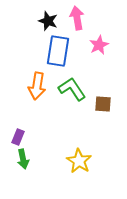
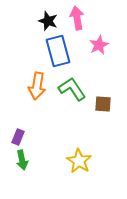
blue rectangle: rotated 24 degrees counterclockwise
green arrow: moved 1 px left, 1 px down
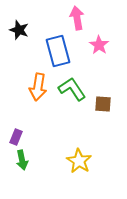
black star: moved 29 px left, 9 px down
pink star: rotated 12 degrees counterclockwise
orange arrow: moved 1 px right, 1 px down
purple rectangle: moved 2 px left
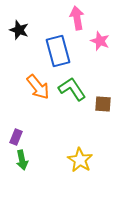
pink star: moved 1 px right, 4 px up; rotated 12 degrees counterclockwise
orange arrow: rotated 48 degrees counterclockwise
yellow star: moved 1 px right, 1 px up
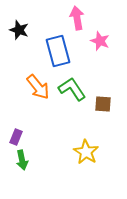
yellow star: moved 6 px right, 8 px up
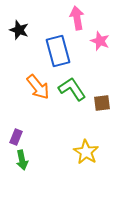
brown square: moved 1 px left, 1 px up; rotated 12 degrees counterclockwise
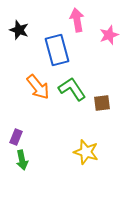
pink arrow: moved 2 px down
pink star: moved 9 px right, 6 px up; rotated 30 degrees clockwise
blue rectangle: moved 1 px left, 1 px up
yellow star: rotated 15 degrees counterclockwise
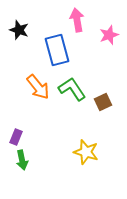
brown square: moved 1 px right, 1 px up; rotated 18 degrees counterclockwise
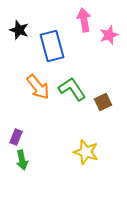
pink arrow: moved 7 px right
blue rectangle: moved 5 px left, 4 px up
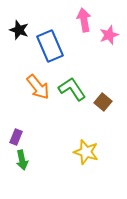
blue rectangle: moved 2 px left; rotated 8 degrees counterclockwise
brown square: rotated 24 degrees counterclockwise
